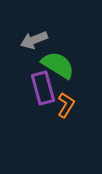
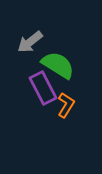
gray arrow: moved 4 px left, 2 px down; rotated 16 degrees counterclockwise
purple rectangle: rotated 12 degrees counterclockwise
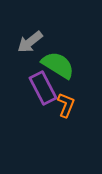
orange L-shape: rotated 10 degrees counterclockwise
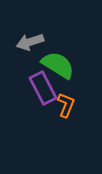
gray arrow: rotated 20 degrees clockwise
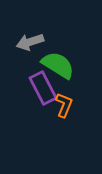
orange L-shape: moved 2 px left
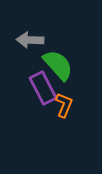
gray arrow: moved 2 px up; rotated 20 degrees clockwise
green semicircle: rotated 16 degrees clockwise
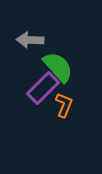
green semicircle: moved 2 px down
purple rectangle: rotated 72 degrees clockwise
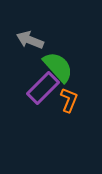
gray arrow: rotated 20 degrees clockwise
orange L-shape: moved 5 px right, 5 px up
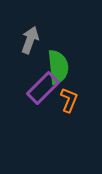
gray arrow: rotated 88 degrees clockwise
green semicircle: rotated 36 degrees clockwise
